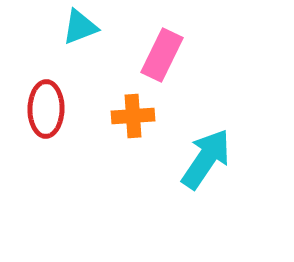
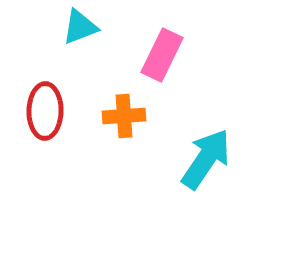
red ellipse: moved 1 px left, 2 px down
orange cross: moved 9 px left
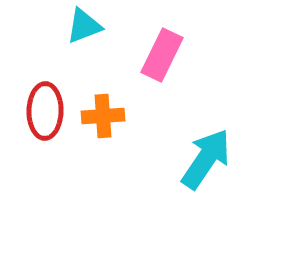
cyan triangle: moved 4 px right, 1 px up
orange cross: moved 21 px left
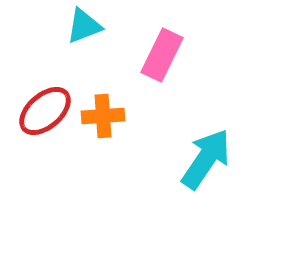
red ellipse: rotated 48 degrees clockwise
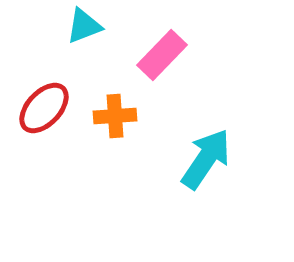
pink rectangle: rotated 18 degrees clockwise
red ellipse: moved 1 px left, 3 px up; rotated 6 degrees counterclockwise
orange cross: moved 12 px right
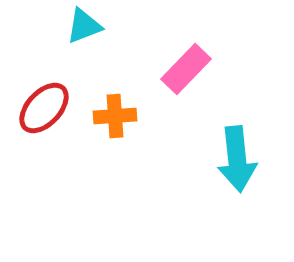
pink rectangle: moved 24 px right, 14 px down
cyan arrow: moved 31 px right; rotated 140 degrees clockwise
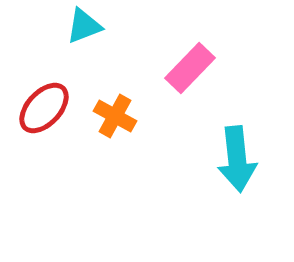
pink rectangle: moved 4 px right, 1 px up
orange cross: rotated 33 degrees clockwise
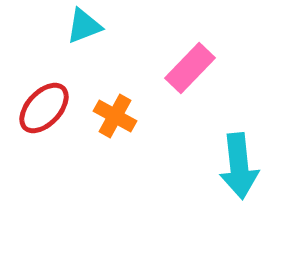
cyan arrow: moved 2 px right, 7 px down
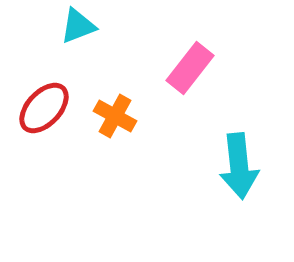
cyan triangle: moved 6 px left
pink rectangle: rotated 6 degrees counterclockwise
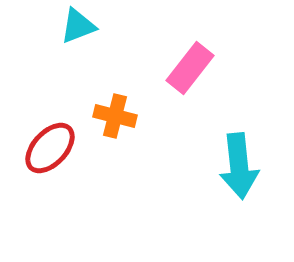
red ellipse: moved 6 px right, 40 px down
orange cross: rotated 15 degrees counterclockwise
